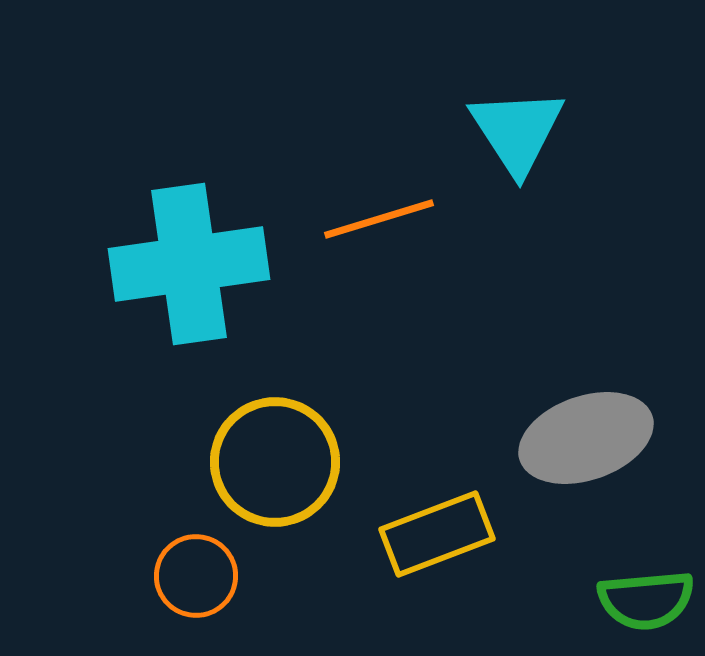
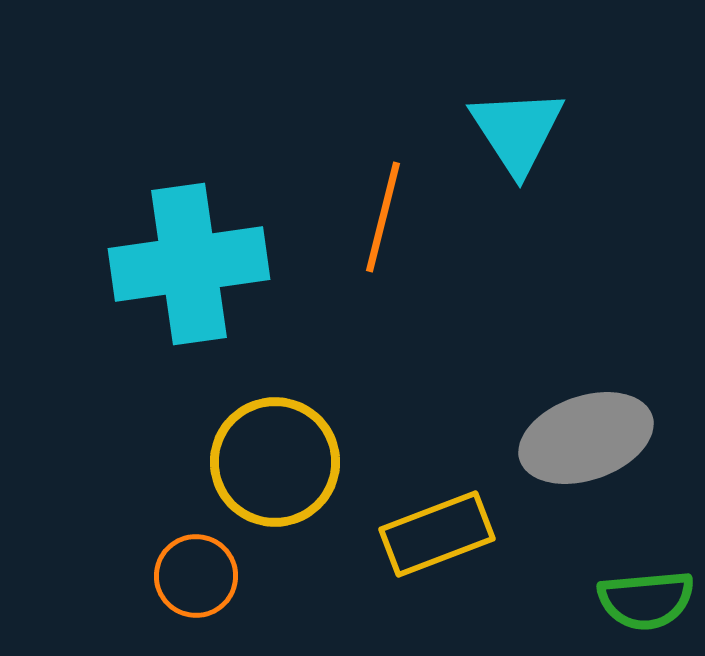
orange line: moved 4 px right, 2 px up; rotated 59 degrees counterclockwise
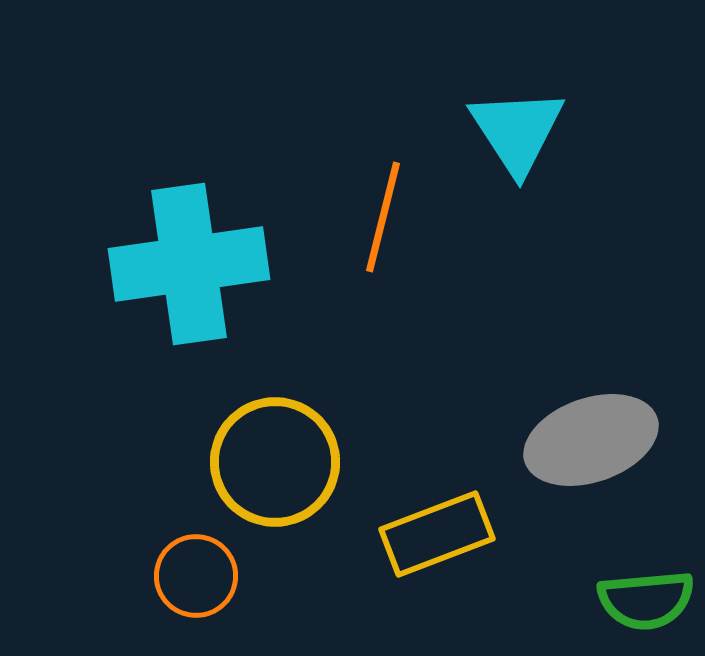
gray ellipse: moved 5 px right, 2 px down
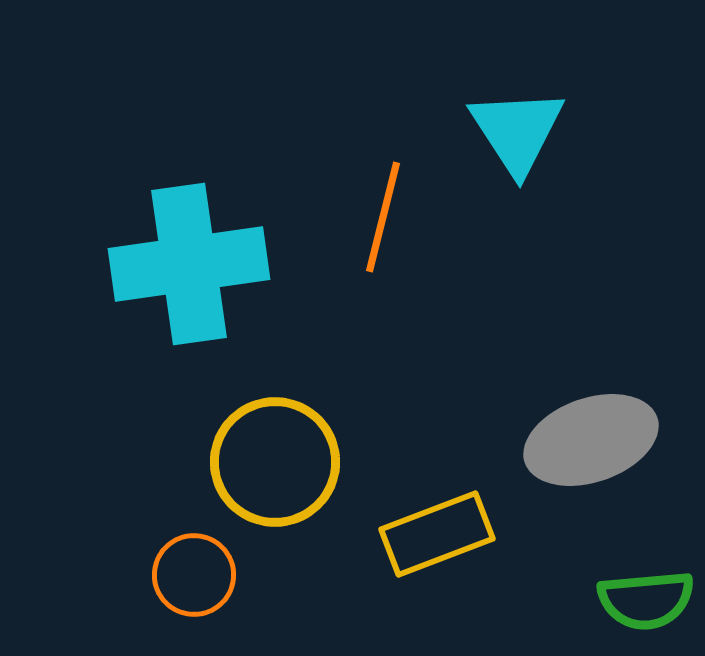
orange circle: moved 2 px left, 1 px up
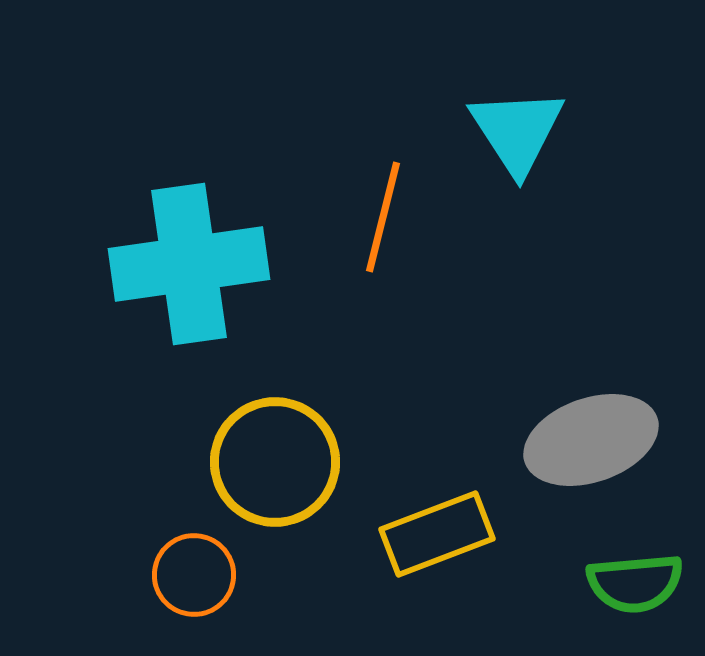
green semicircle: moved 11 px left, 17 px up
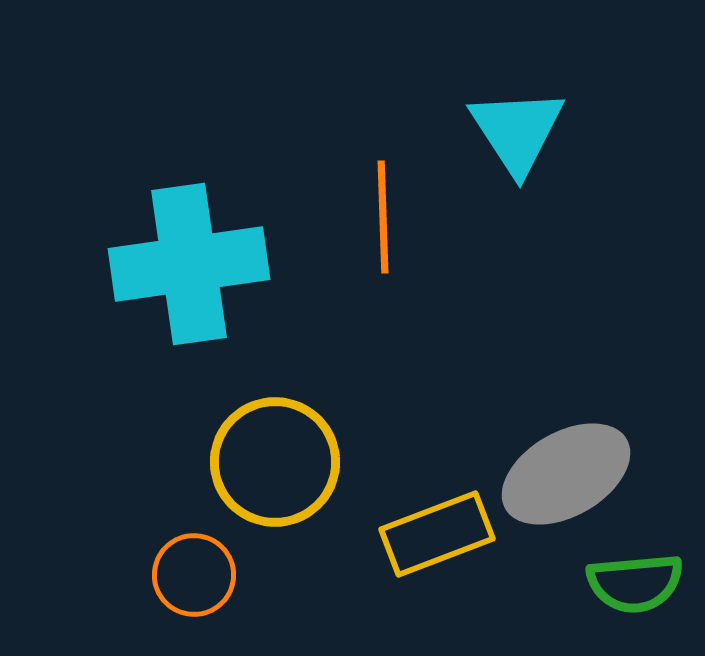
orange line: rotated 16 degrees counterclockwise
gray ellipse: moved 25 px left, 34 px down; rotated 11 degrees counterclockwise
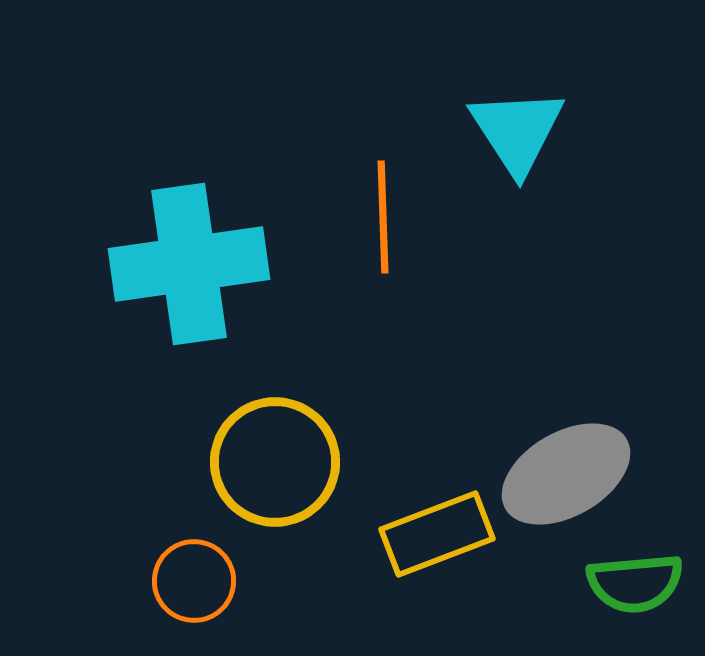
orange circle: moved 6 px down
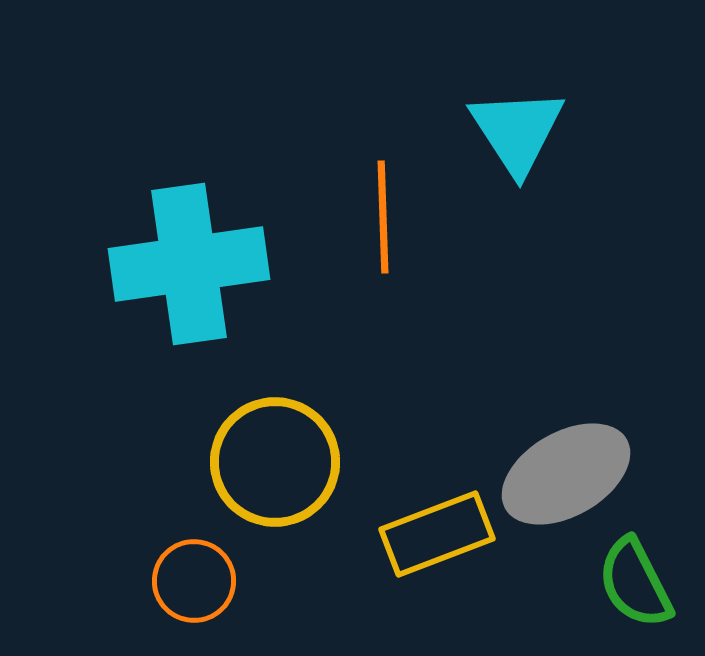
green semicircle: rotated 68 degrees clockwise
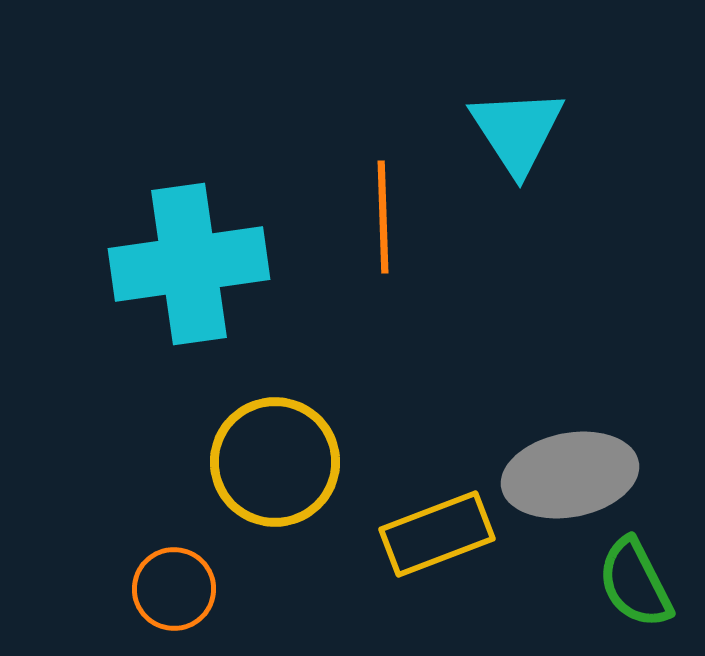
gray ellipse: moved 4 px right, 1 px down; rotated 19 degrees clockwise
orange circle: moved 20 px left, 8 px down
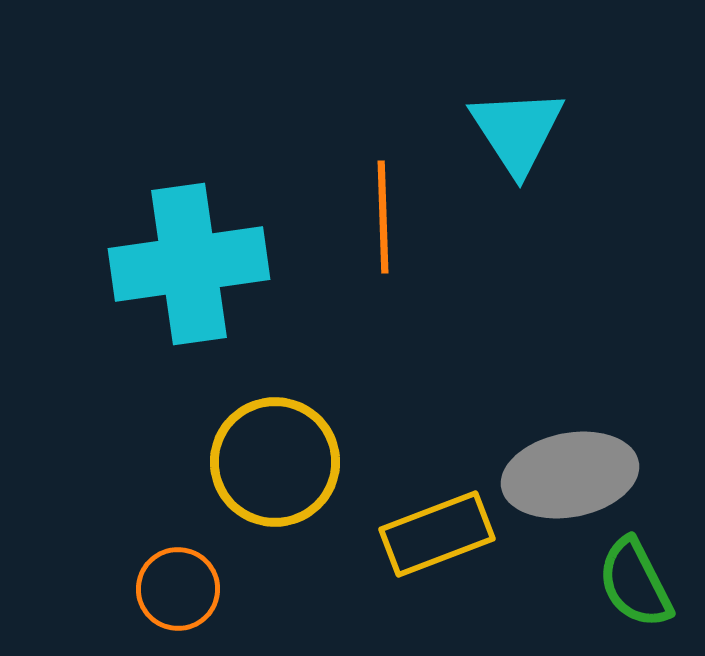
orange circle: moved 4 px right
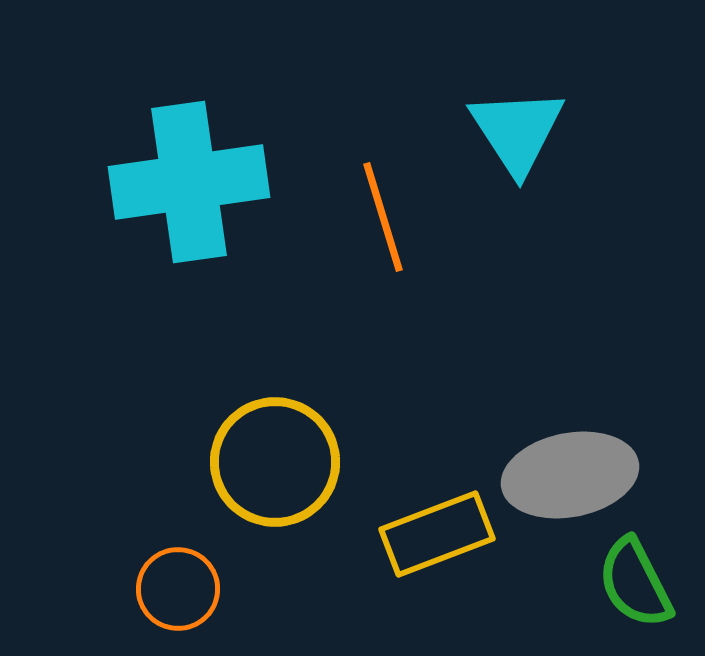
orange line: rotated 15 degrees counterclockwise
cyan cross: moved 82 px up
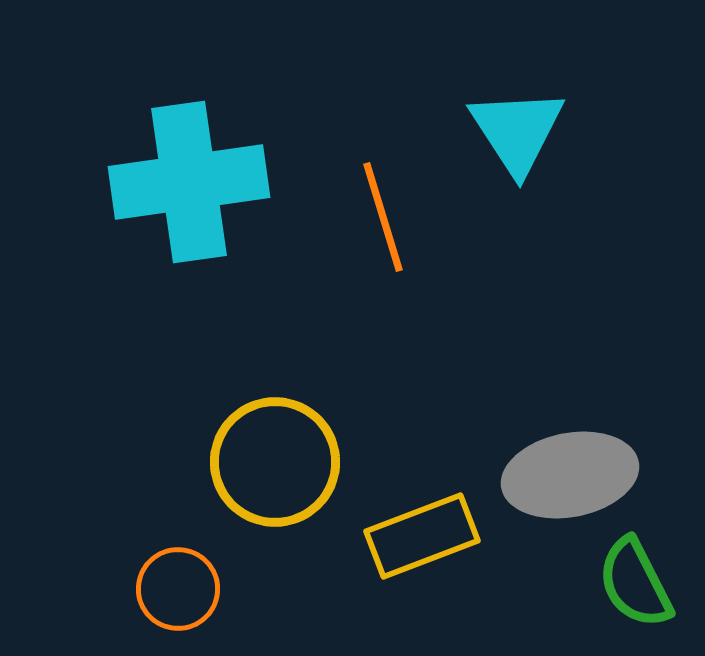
yellow rectangle: moved 15 px left, 2 px down
